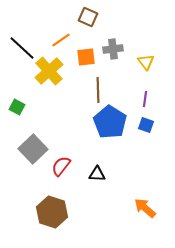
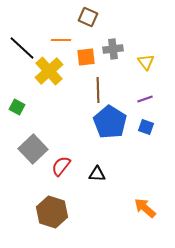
orange line: rotated 36 degrees clockwise
purple line: rotated 63 degrees clockwise
blue square: moved 2 px down
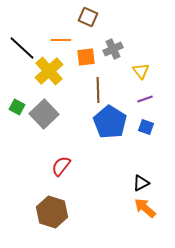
gray cross: rotated 18 degrees counterclockwise
yellow triangle: moved 5 px left, 9 px down
gray square: moved 11 px right, 35 px up
black triangle: moved 44 px right, 9 px down; rotated 30 degrees counterclockwise
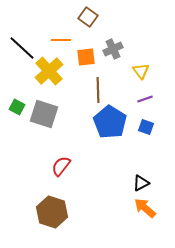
brown square: rotated 12 degrees clockwise
gray square: rotated 28 degrees counterclockwise
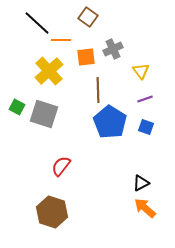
black line: moved 15 px right, 25 px up
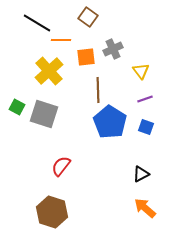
black line: rotated 12 degrees counterclockwise
black triangle: moved 9 px up
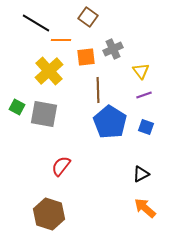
black line: moved 1 px left
purple line: moved 1 px left, 4 px up
gray square: rotated 8 degrees counterclockwise
brown hexagon: moved 3 px left, 2 px down
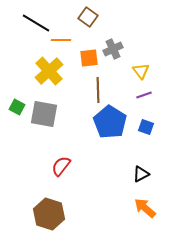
orange square: moved 3 px right, 1 px down
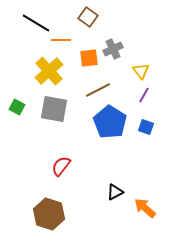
brown line: rotated 65 degrees clockwise
purple line: rotated 42 degrees counterclockwise
gray square: moved 10 px right, 5 px up
black triangle: moved 26 px left, 18 px down
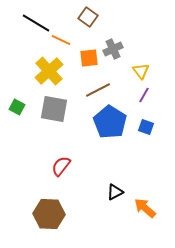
orange line: rotated 24 degrees clockwise
brown hexagon: rotated 16 degrees counterclockwise
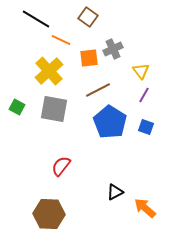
black line: moved 4 px up
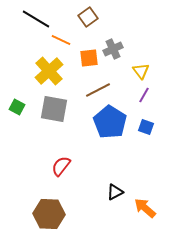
brown square: rotated 18 degrees clockwise
